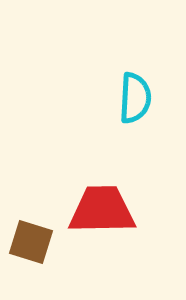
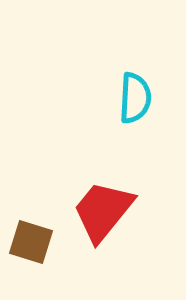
red trapezoid: moved 1 px right, 1 px down; rotated 50 degrees counterclockwise
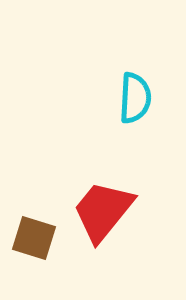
brown square: moved 3 px right, 4 px up
